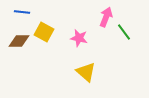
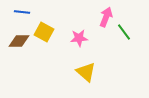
pink star: rotated 18 degrees counterclockwise
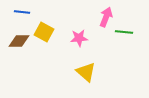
green line: rotated 48 degrees counterclockwise
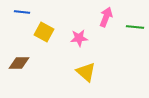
green line: moved 11 px right, 5 px up
brown diamond: moved 22 px down
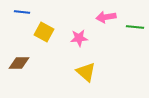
pink arrow: rotated 120 degrees counterclockwise
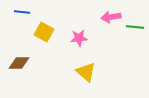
pink arrow: moved 5 px right
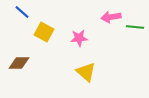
blue line: rotated 35 degrees clockwise
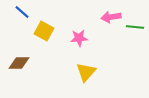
yellow square: moved 1 px up
yellow triangle: rotated 30 degrees clockwise
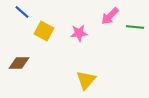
pink arrow: moved 1 px left, 1 px up; rotated 36 degrees counterclockwise
pink star: moved 5 px up
yellow triangle: moved 8 px down
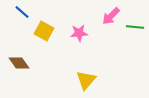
pink arrow: moved 1 px right
brown diamond: rotated 55 degrees clockwise
